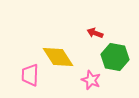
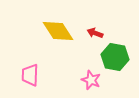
yellow diamond: moved 26 px up
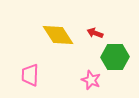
yellow diamond: moved 4 px down
green hexagon: rotated 12 degrees counterclockwise
